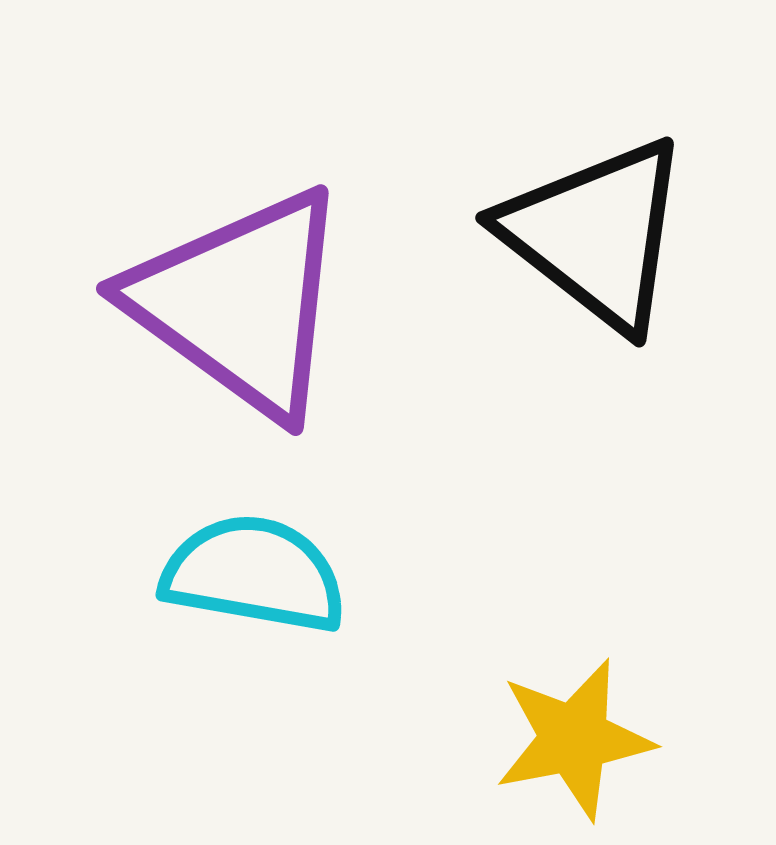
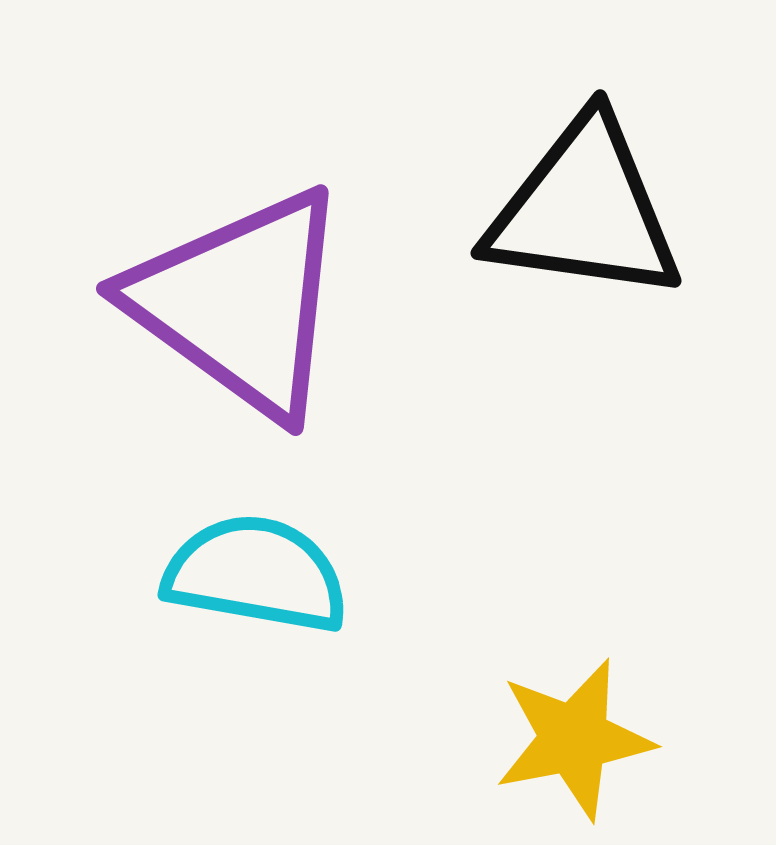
black triangle: moved 12 px left, 24 px up; rotated 30 degrees counterclockwise
cyan semicircle: moved 2 px right
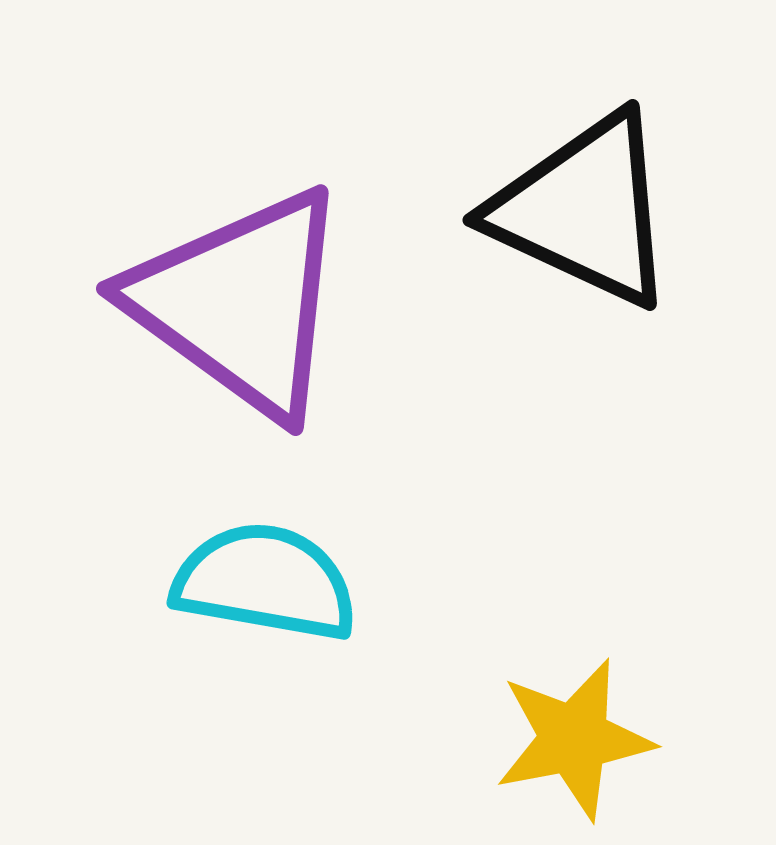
black triangle: rotated 17 degrees clockwise
cyan semicircle: moved 9 px right, 8 px down
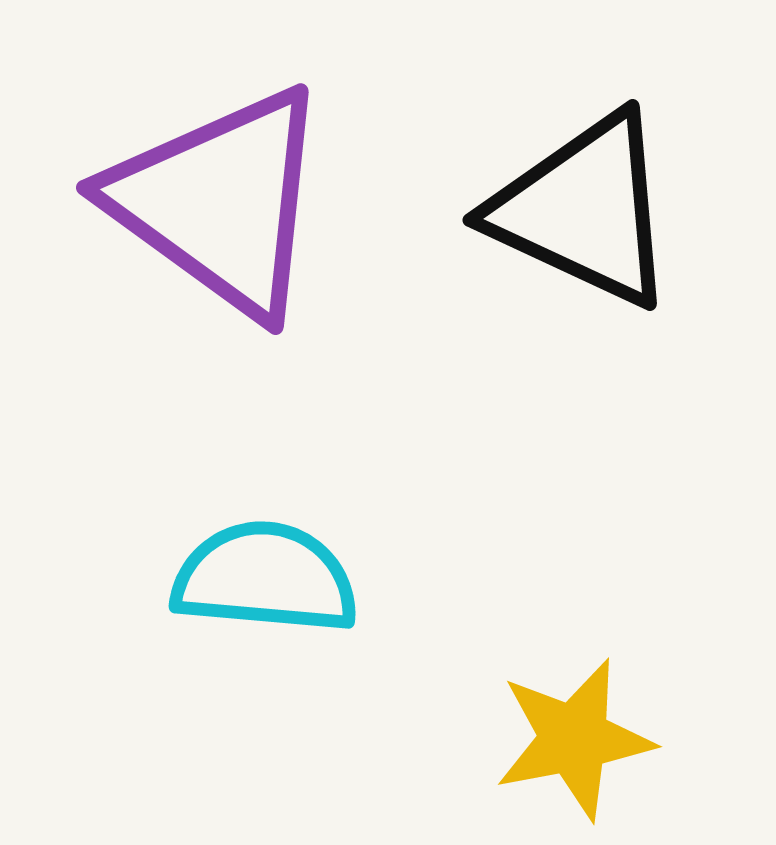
purple triangle: moved 20 px left, 101 px up
cyan semicircle: moved 4 px up; rotated 5 degrees counterclockwise
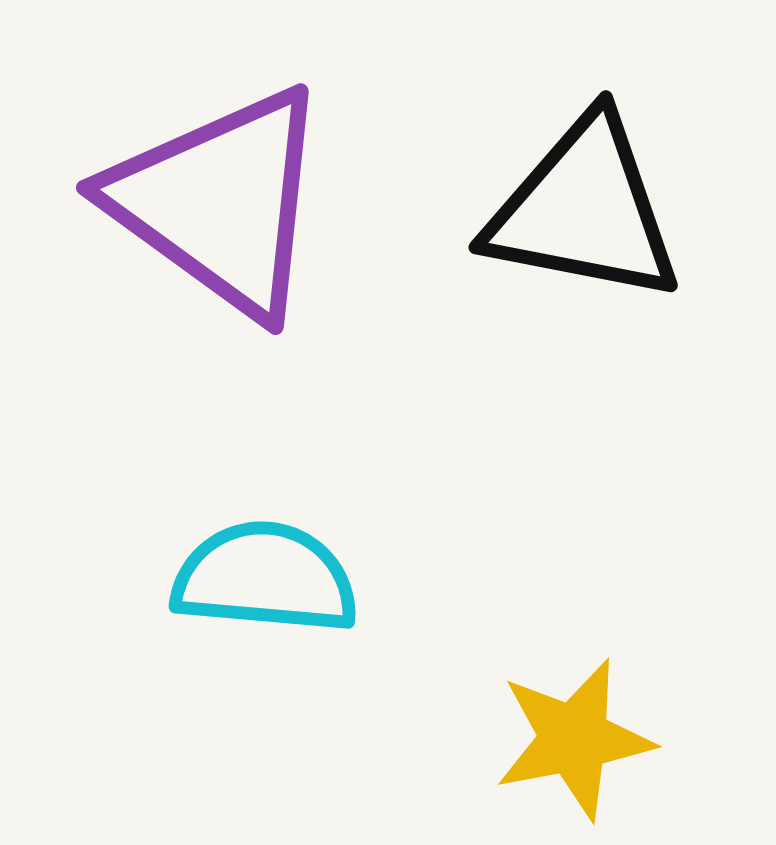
black triangle: rotated 14 degrees counterclockwise
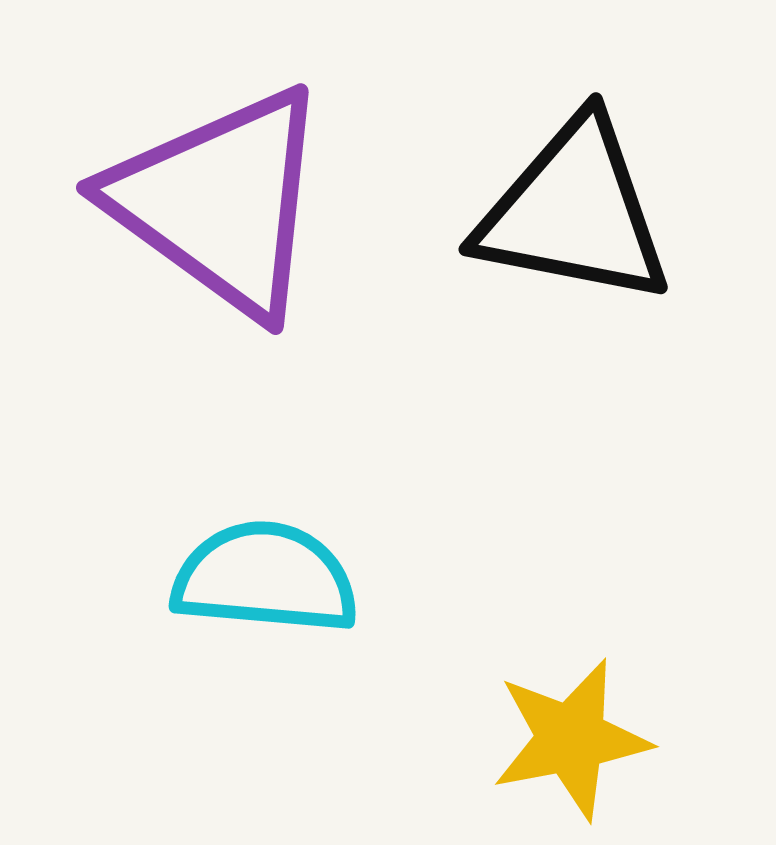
black triangle: moved 10 px left, 2 px down
yellow star: moved 3 px left
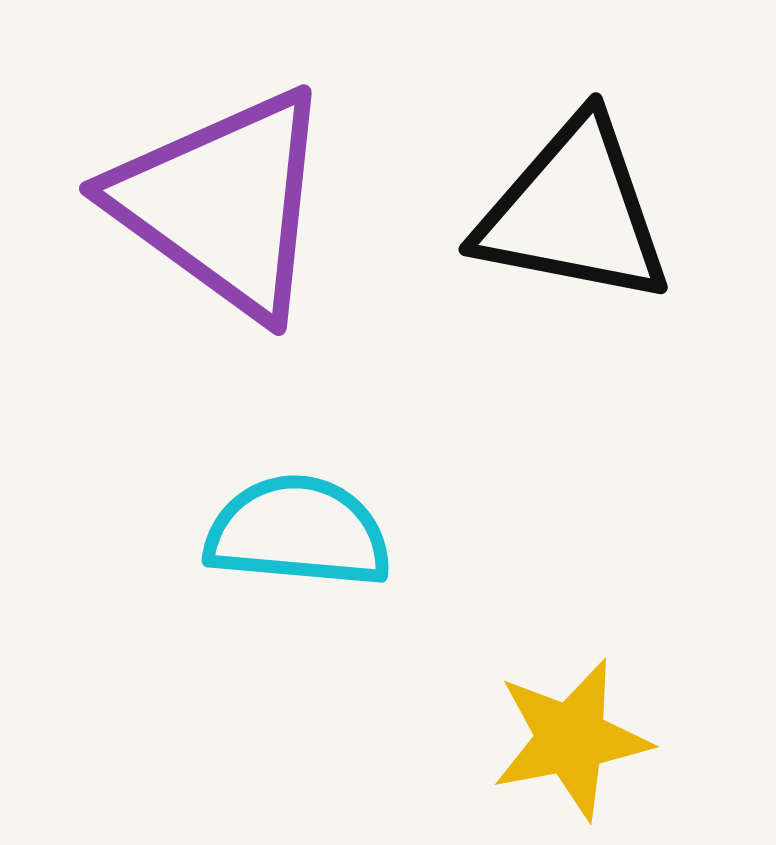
purple triangle: moved 3 px right, 1 px down
cyan semicircle: moved 33 px right, 46 px up
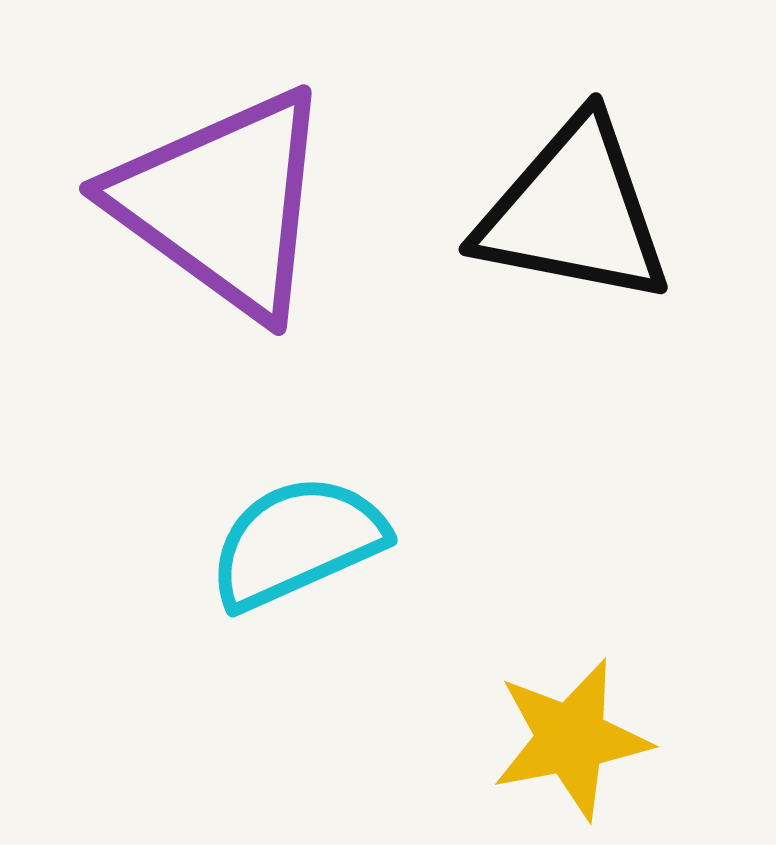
cyan semicircle: moved 1 px left, 10 px down; rotated 29 degrees counterclockwise
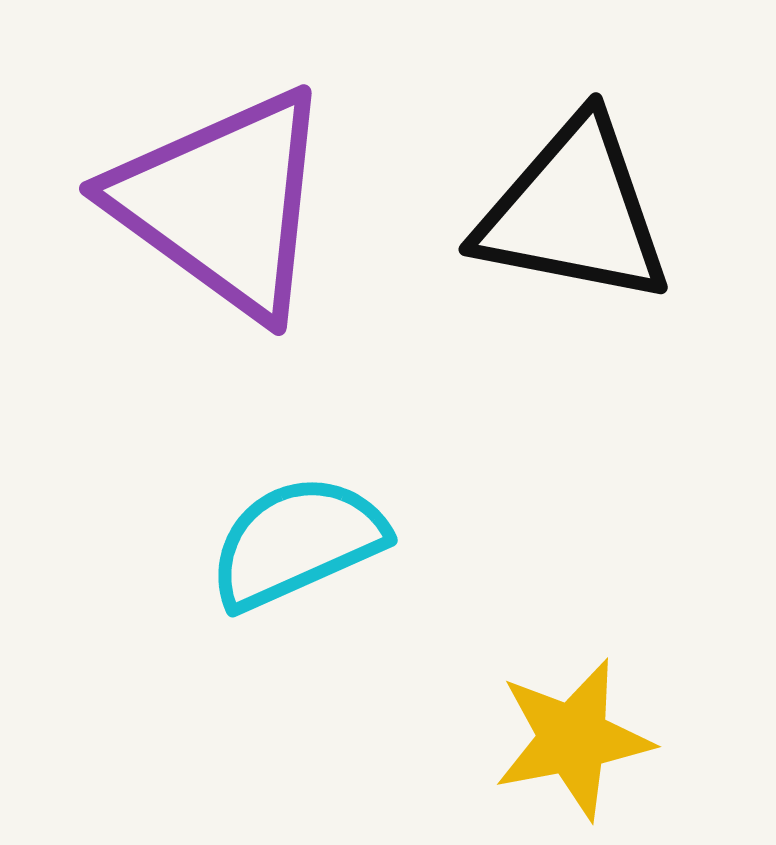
yellow star: moved 2 px right
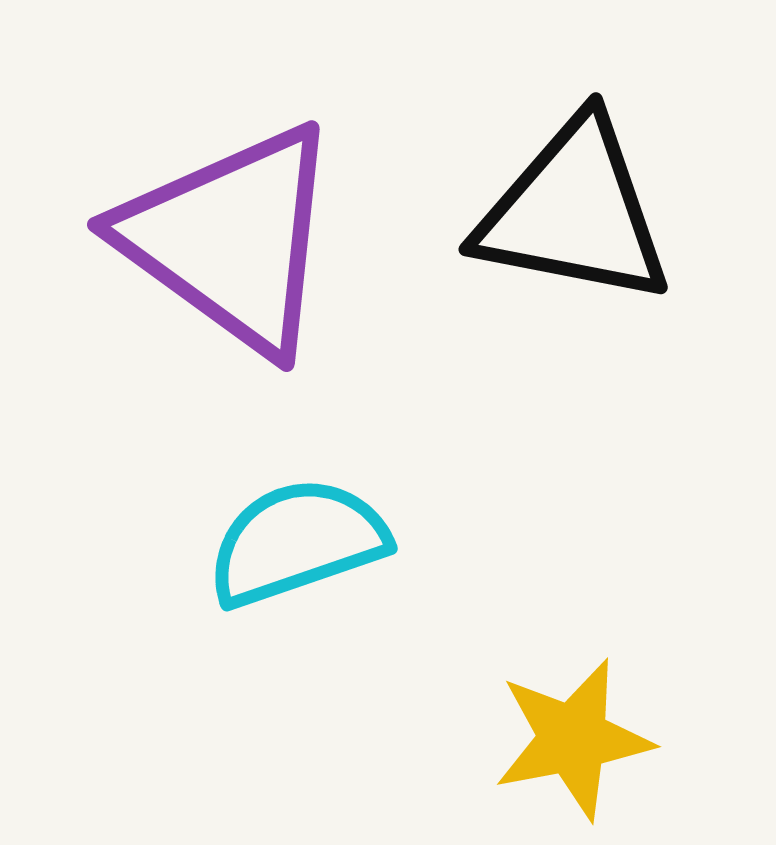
purple triangle: moved 8 px right, 36 px down
cyan semicircle: rotated 5 degrees clockwise
